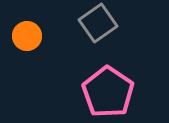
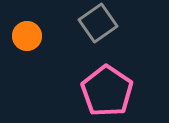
pink pentagon: moved 1 px left, 1 px up
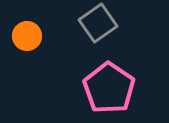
pink pentagon: moved 2 px right, 3 px up
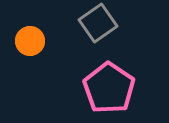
orange circle: moved 3 px right, 5 px down
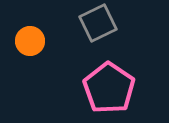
gray square: rotated 9 degrees clockwise
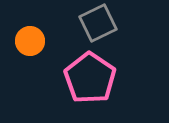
pink pentagon: moved 19 px left, 10 px up
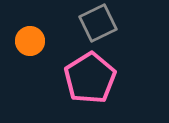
pink pentagon: rotated 6 degrees clockwise
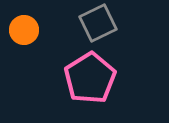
orange circle: moved 6 px left, 11 px up
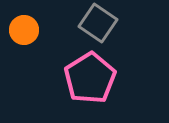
gray square: rotated 30 degrees counterclockwise
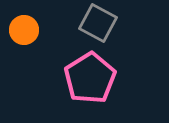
gray square: rotated 6 degrees counterclockwise
